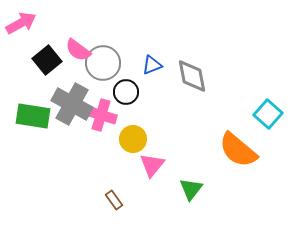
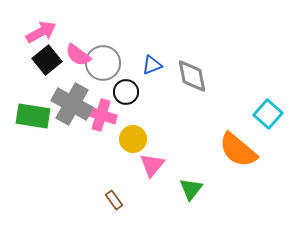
pink arrow: moved 20 px right, 9 px down
pink semicircle: moved 5 px down
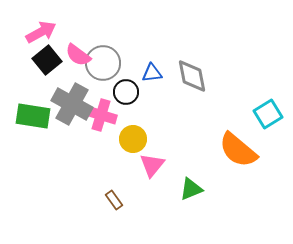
blue triangle: moved 8 px down; rotated 15 degrees clockwise
cyan square: rotated 16 degrees clockwise
green triangle: rotated 30 degrees clockwise
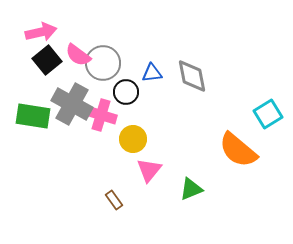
pink arrow: rotated 16 degrees clockwise
pink triangle: moved 3 px left, 5 px down
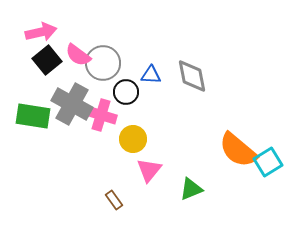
blue triangle: moved 1 px left, 2 px down; rotated 10 degrees clockwise
cyan square: moved 48 px down
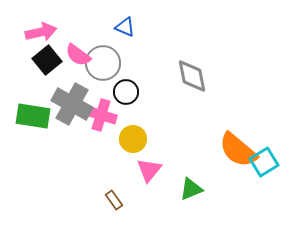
blue triangle: moved 26 px left, 48 px up; rotated 20 degrees clockwise
cyan square: moved 4 px left
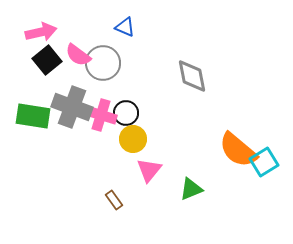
black circle: moved 21 px down
gray cross: moved 3 px down; rotated 9 degrees counterclockwise
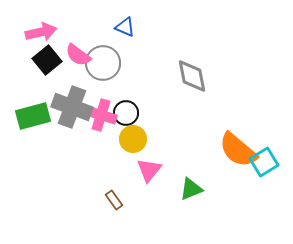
green rectangle: rotated 24 degrees counterclockwise
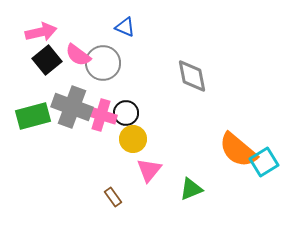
brown rectangle: moved 1 px left, 3 px up
